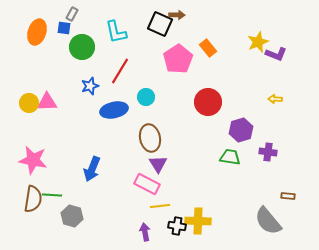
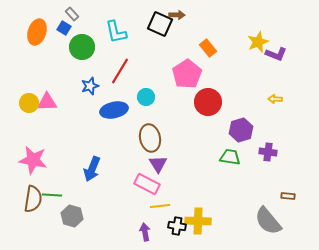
gray rectangle: rotated 72 degrees counterclockwise
blue square: rotated 24 degrees clockwise
pink pentagon: moved 9 px right, 15 px down
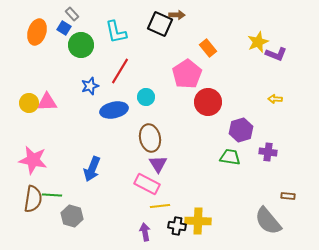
green circle: moved 1 px left, 2 px up
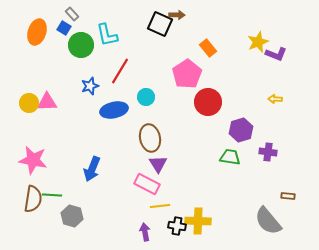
cyan L-shape: moved 9 px left, 3 px down
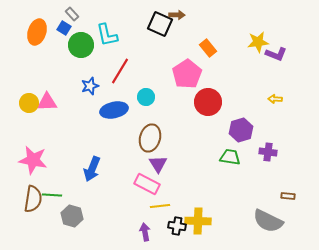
yellow star: rotated 15 degrees clockwise
brown ellipse: rotated 28 degrees clockwise
gray semicircle: rotated 24 degrees counterclockwise
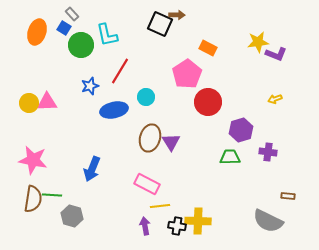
orange rectangle: rotated 24 degrees counterclockwise
yellow arrow: rotated 24 degrees counterclockwise
green trapezoid: rotated 10 degrees counterclockwise
purple triangle: moved 13 px right, 22 px up
purple arrow: moved 6 px up
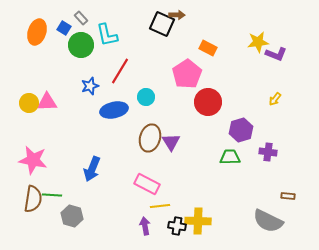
gray rectangle: moved 9 px right, 4 px down
black square: moved 2 px right
yellow arrow: rotated 32 degrees counterclockwise
